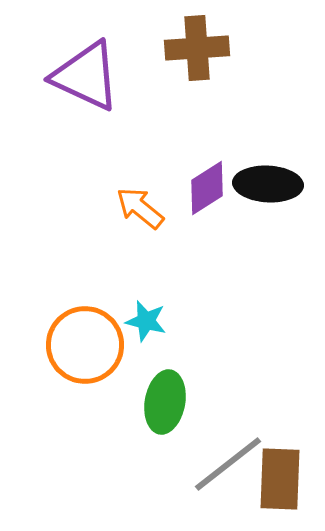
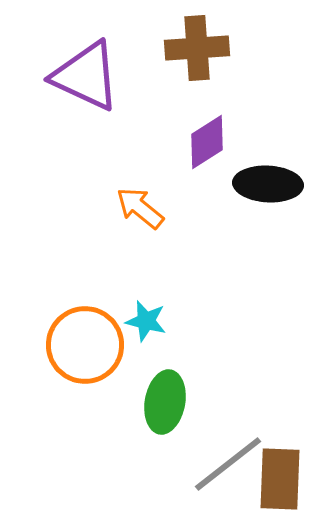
purple diamond: moved 46 px up
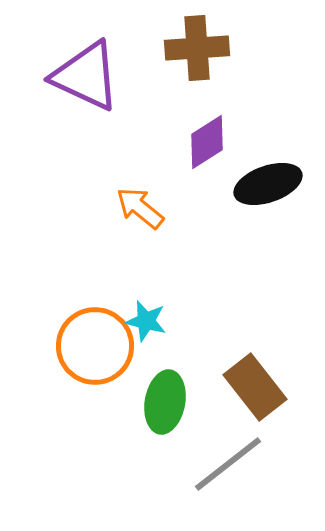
black ellipse: rotated 22 degrees counterclockwise
orange circle: moved 10 px right, 1 px down
brown rectangle: moved 25 px left, 92 px up; rotated 40 degrees counterclockwise
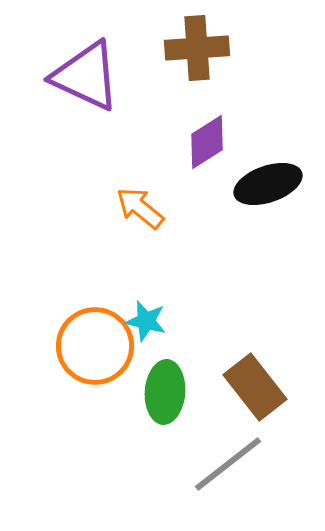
green ellipse: moved 10 px up; rotated 6 degrees counterclockwise
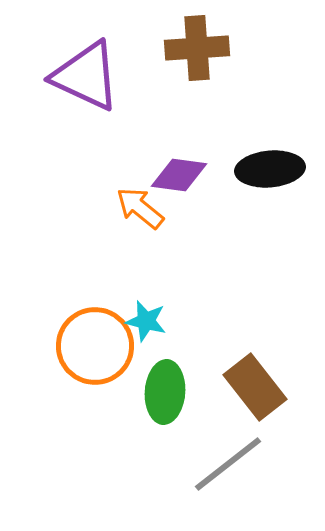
purple diamond: moved 28 px left, 33 px down; rotated 40 degrees clockwise
black ellipse: moved 2 px right, 15 px up; rotated 14 degrees clockwise
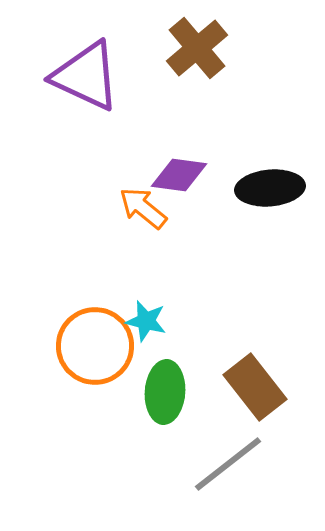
brown cross: rotated 36 degrees counterclockwise
black ellipse: moved 19 px down
orange arrow: moved 3 px right
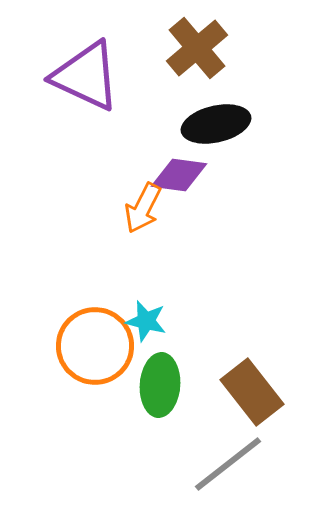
black ellipse: moved 54 px left, 64 px up; rotated 8 degrees counterclockwise
orange arrow: rotated 102 degrees counterclockwise
brown rectangle: moved 3 px left, 5 px down
green ellipse: moved 5 px left, 7 px up
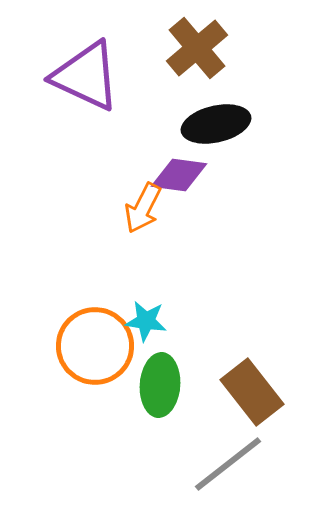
cyan star: rotated 6 degrees counterclockwise
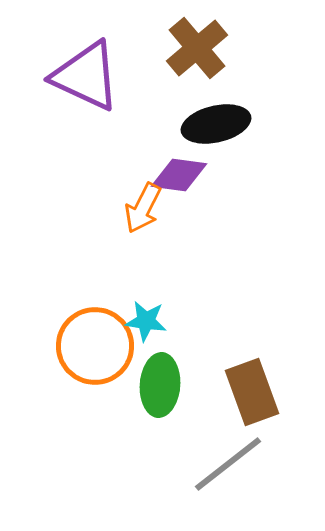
brown rectangle: rotated 18 degrees clockwise
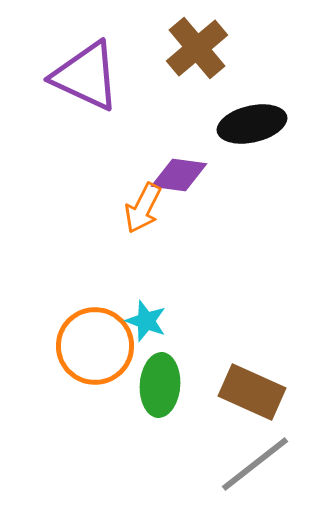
black ellipse: moved 36 px right
cyan star: rotated 12 degrees clockwise
brown rectangle: rotated 46 degrees counterclockwise
gray line: moved 27 px right
